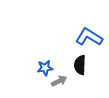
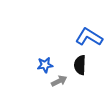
blue star: moved 3 px up
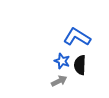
blue L-shape: moved 12 px left
blue star: moved 17 px right, 4 px up; rotated 28 degrees clockwise
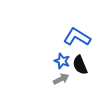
black semicircle: rotated 24 degrees counterclockwise
gray arrow: moved 2 px right, 2 px up
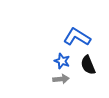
black semicircle: moved 8 px right
gray arrow: rotated 21 degrees clockwise
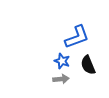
blue L-shape: rotated 128 degrees clockwise
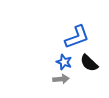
blue star: moved 2 px right, 1 px down
black semicircle: moved 1 px right, 2 px up; rotated 24 degrees counterclockwise
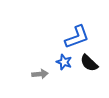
gray arrow: moved 21 px left, 5 px up
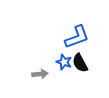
black semicircle: moved 9 px left; rotated 18 degrees clockwise
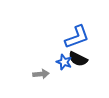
black semicircle: moved 2 px left, 4 px up; rotated 36 degrees counterclockwise
gray arrow: moved 1 px right
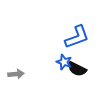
black semicircle: moved 1 px left, 10 px down
gray arrow: moved 25 px left
